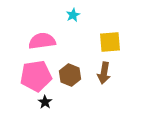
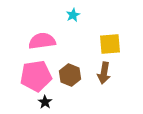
yellow square: moved 2 px down
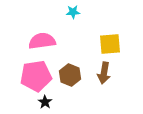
cyan star: moved 3 px up; rotated 24 degrees clockwise
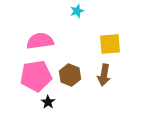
cyan star: moved 4 px right, 1 px up; rotated 16 degrees counterclockwise
pink semicircle: moved 2 px left
brown arrow: moved 2 px down
black star: moved 3 px right
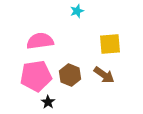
brown arrow: rotated 65 degrees counterclockwise
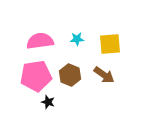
cyan star: moved 28 px down; rotated 16 degrees clockwise
black star: rotated 16 degrees counterclockwise
